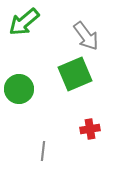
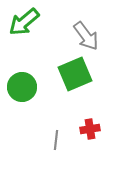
green circle: moved 3 px right, 2 px up
gray line: moved 13 px right, 11 px up
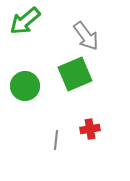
green arrow: moved 1 px right, 1 px up
green circle: moved 3 px right, 1 px up
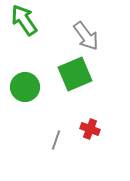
green arrow: moved 1 px left, 1 px up; rotated 96 degrees clockwise
green circle: moved 1 px down
red cross: rotated 30 degrees clockwise
gray line: rotated 12 degrees clockwise
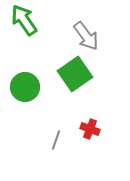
green square: rotated 12 degrees counterclockwise
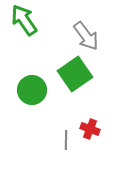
green circle: moved 7 px right, 3 px down
gray line: moved 10 px right; rotated 18 degrees counterclockwise
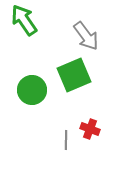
green square: moved 1 px left, 1 px down; rotated 12 degrees clockwise
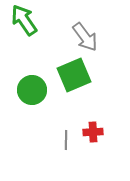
gray arrow: moved 1 px left, 1 px down
red cross: moved 3 px right, 3 px down; rotated 24 degrees counterclockwise
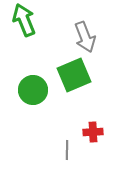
green arrow: rotated 12 degrees clockwise
gray arrow: rotated 16 degrees clockwise
green circle: moved 1 px right
gray line: moved 1 px right, 10 px down
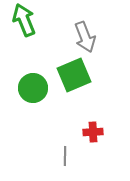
green circle: moved 2 px up
gray line: moved 2 px left, 6 px down
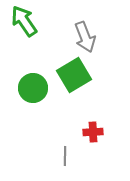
green arrow: moved 1 px down; rotated 12 degrees counterclockwise
green square: rotated 8 degrees counterclockwise
